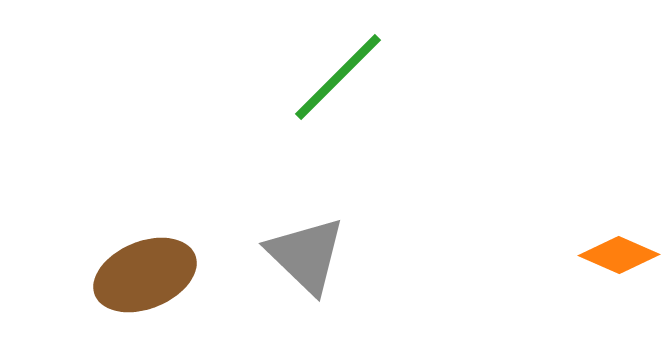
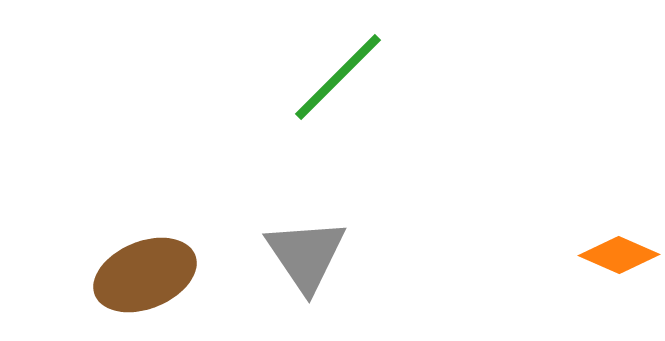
gray triangle: rotated 12 degrees clockwise
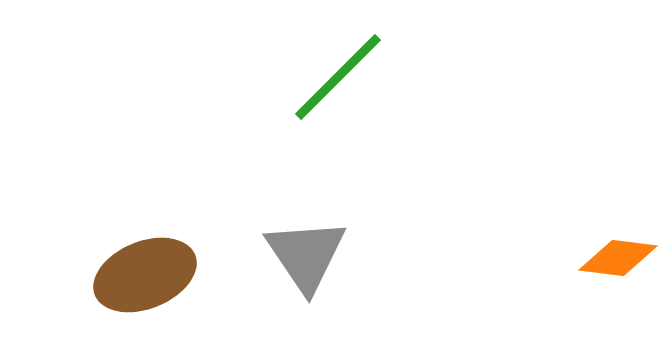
orange diamond: moved 1 px left, 3 px down; rotated 16 degrees counterclockwise
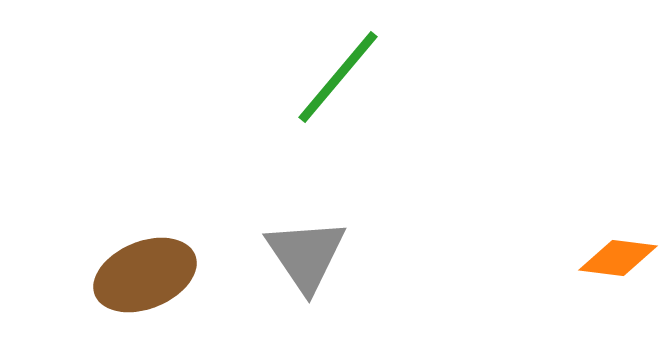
green line: rotated 5 degrees counterclockwise
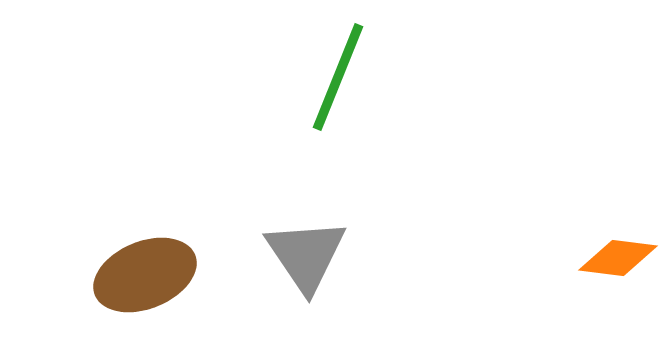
green line: rotated 18 degrees counterclockwise
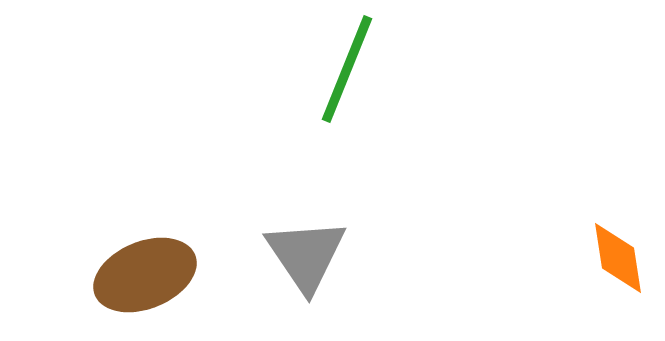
green line: moved 9 px right, 8 px up
orange diamond: rotated 74 degrees clockwise
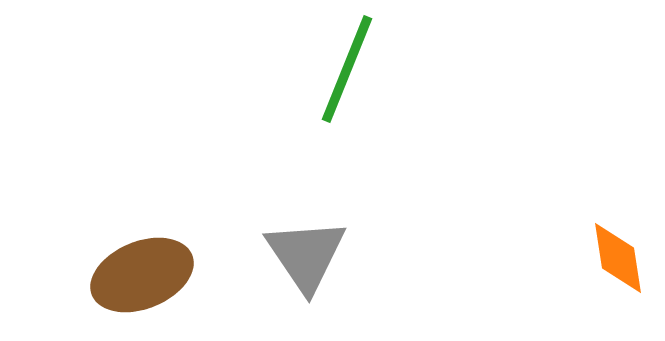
brown ellipse: moved 3 px left
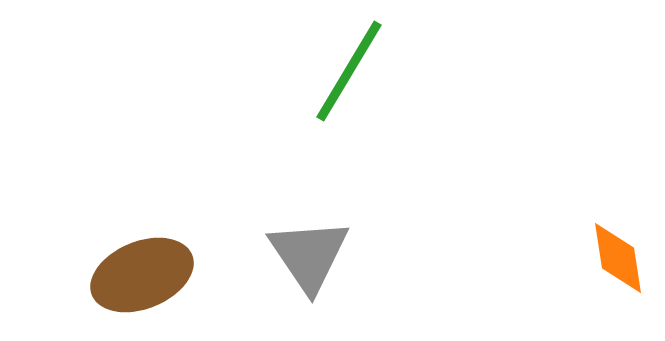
green line: moved 2 px right, 2 px down; rotated 9 degrees clockwise
gray triangle: moved 3 px right
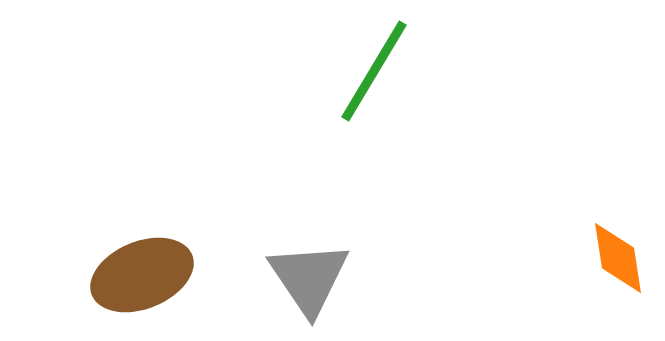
green line: moved 25 px right
gray triangle: moved 23 px down
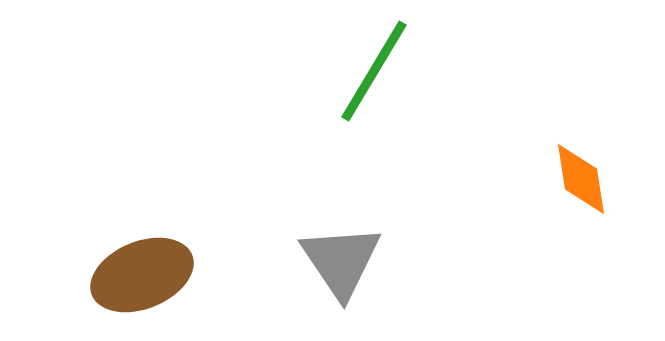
orange diamond: moved 37 px left, 79 px up
gray triangle: moved 32 px right, 17 px up
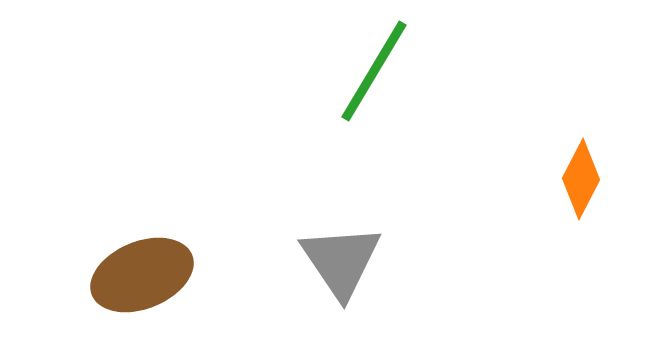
orange diamond: rotated 36 degrees clockwise
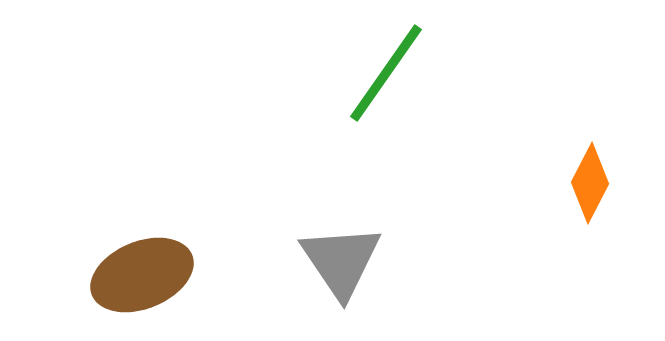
green line: moved 12 px right, 2 px down; rotated 4 degrees clockwise
orange diamond: moved 9 px right, 4 px down
